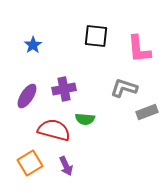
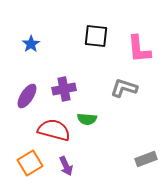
blue star: moved 2 px left, 1 px up
gray rectangle: moved 1 px left, 47 px down
green semicircle: moved 2 px right
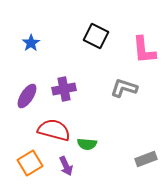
black square: rotated 20 degrees clockwise
blue star: moved 1 px up
pink L-shape: moved 5 px right, 1 px down
green semicircle: moved 25 px down
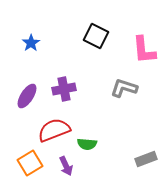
red semicircle: rotated 36 degrees counterclockwise
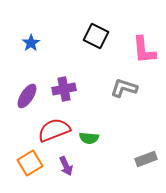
green semicircle: moved 2 px right, 6 px up
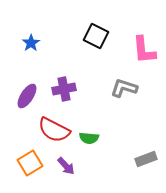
red semicircle: rotated 132 degrees counterclockwise
purple arrow: rotated 18 degrees counterclockwise
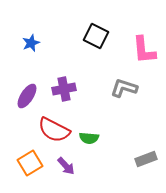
blue star: rotated 12 degrees clockwise
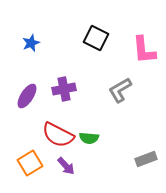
black square: moved 2 px down
gray L-shape: moved 4 px left, 2 px down; rotated 48 degrees counterclockwise
red semicircle: moved 4 px right, 5 px down
